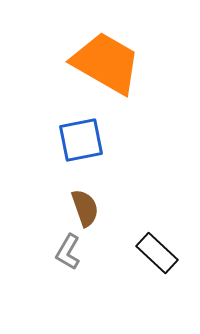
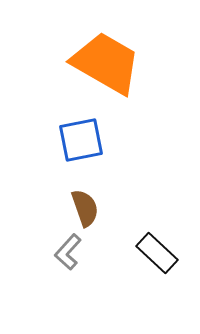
gray L-shape: rotated 12 degrees clockwise
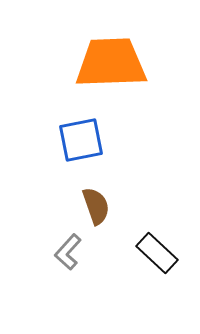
orange trapezoid: moved 5 px right; rotated 32 degrees counterclockwise
brown semicircle: moved 11 px right, 2 px up
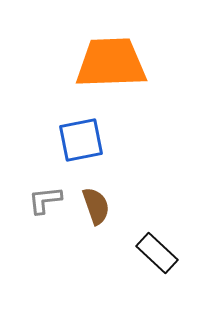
gray L-shape: moved 23 px left, 52 px up; rotated 42 degrees clockwise
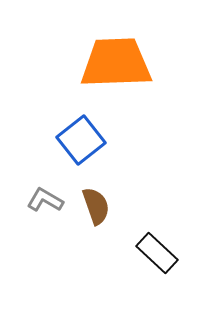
orange trapezoid: moved 5 px right
blue square: rotated 27 degrees counterclockwise
gray L-shape: rotated 36 degrees clockwise
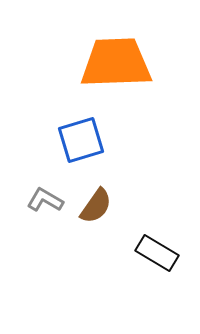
blue square: rotated 21 degrees clockwise
brown semicircle: rotated 54 degrees clockwise
black rectangle: rotated 12 degrees counterclockwise
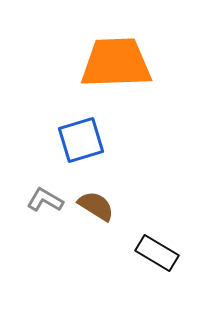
brown semicircle: rotated 93 degrees counterclockwise
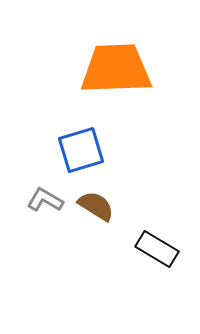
orange trapezoid: moved 6 px down
blue square: moved 10 px down
black rectangle: moved 4 px up
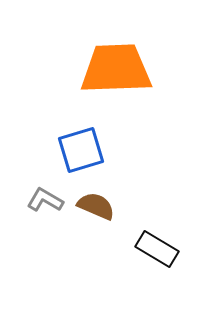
brown semicircle: rotated 9 degrees counterclockwise
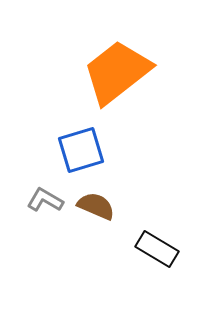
orange trapezoid: moved 1 px right, 3 px down; rotated 36 degrees counterclockwise
